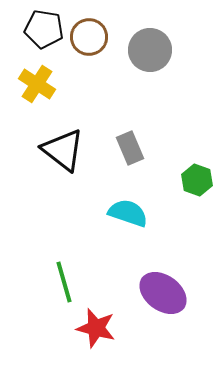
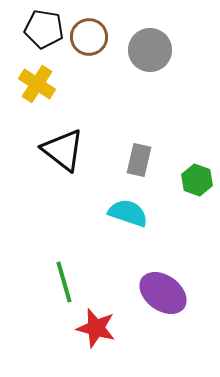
gray rectangle: moved 9 px right, 12 px down; rotated 36 degrees clockwise
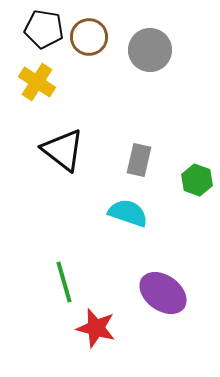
yellow cross: moved 2 px up
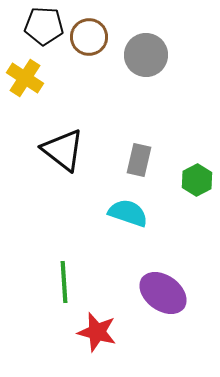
black pentagon: moved 3 px up; rotated 6 degrees counterclockwise
gray circle: moved 4 px left, 5 px down
yellow cross: moved 12 px left, 4 px up
green hexagon: rotated 12 degrees clockwise
green line: rotated 12 degrees clockwise
red star: moved 1 px right, 4 px down
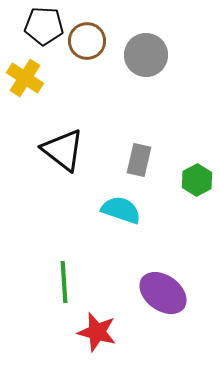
brown circle: moved 2 px left, 4 px down
cyan semicircle: moved 7 px left, 3 px up
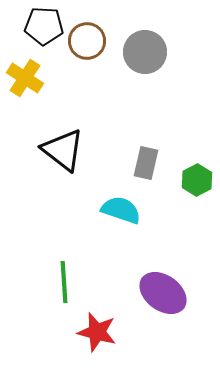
gray circle: moved 1 px left, 3 px up
gray rectangle: moved 7 px right, 3 px down
